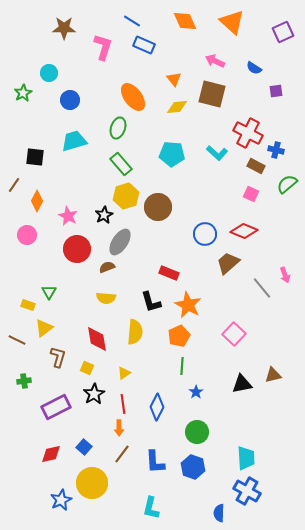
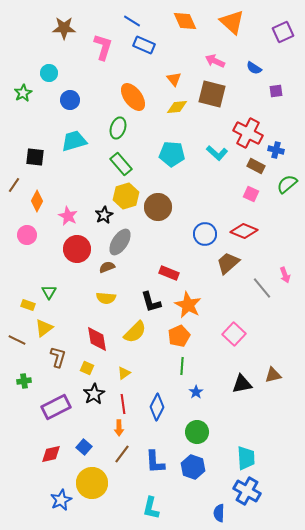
yellow semicircle at (135, 332): rotated 40 degrees clockwise
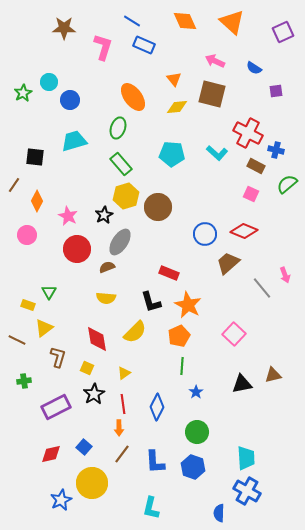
cyan circle at (49, 73): moved 9 px down
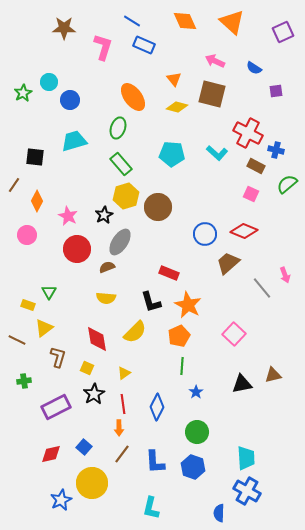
yellow diamond at (177, 107): rotated 20 degrees clockwise
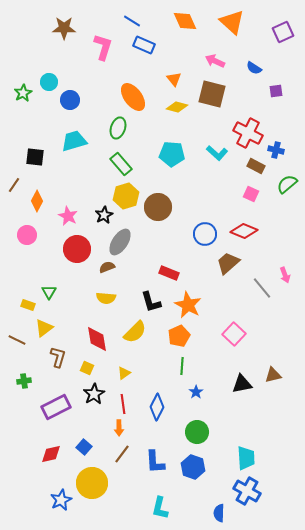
cyan L-shape at (151, 508): moved 9 px right
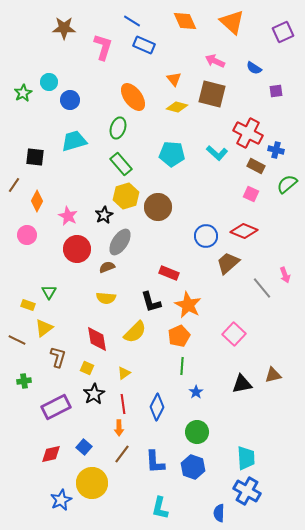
blue circle at (205, 234): moved 1 px right, 2 px down
